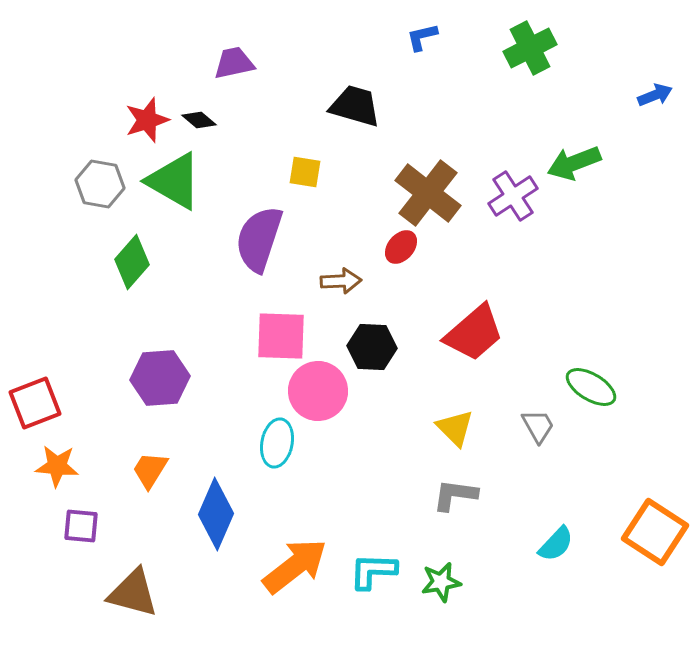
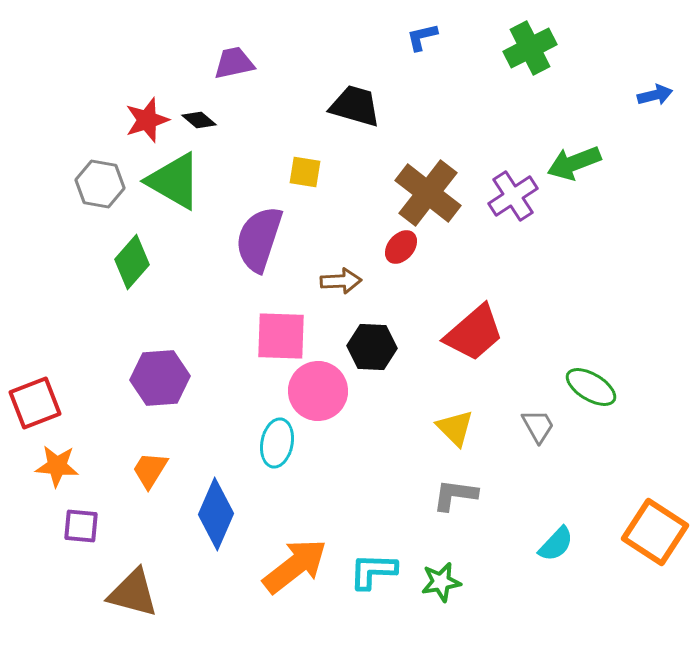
blue arrow: rotated 8 degrees clockwise
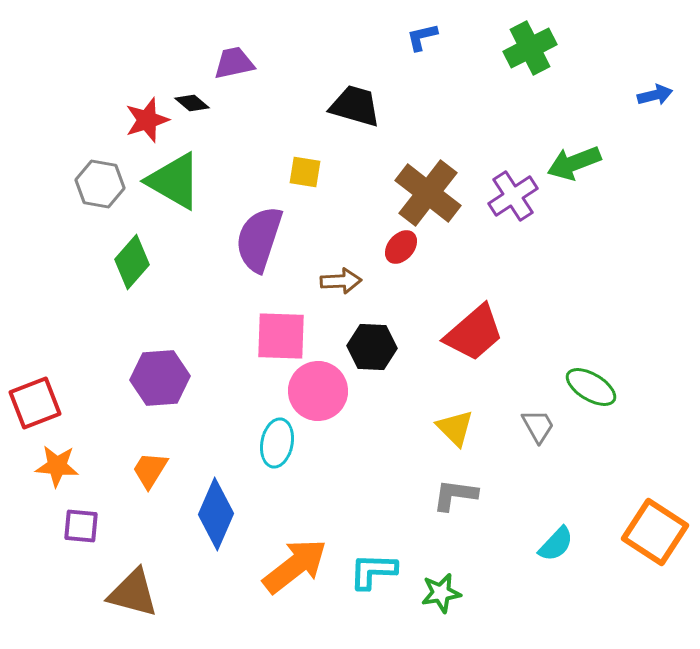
black diamond: moved 7 px left, 17 px up
green star: moved 11 px down
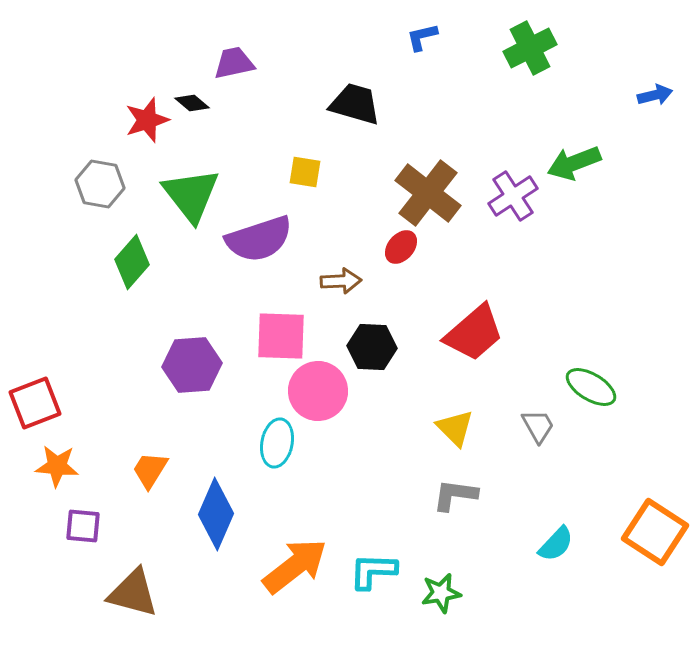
black trapezoid: moved 2 px up
green triangle: moved 17 px right, 14 px down; rotated 22 degrees clockwise
purple semicircle: rotated 126 degrees counterclockwise
purple hexagon: moved 32 px right, 13 px up
purple square: moved 2 px right
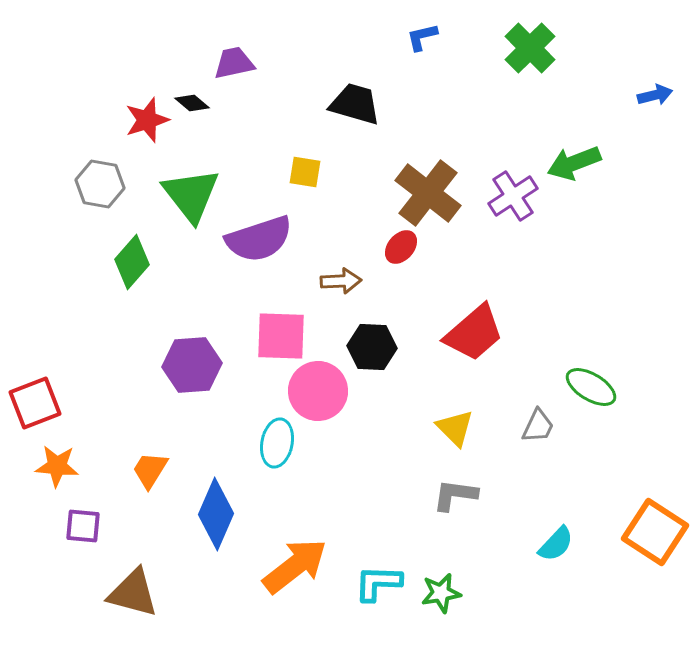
green cross: rotated 18 degrees counterclockwise
gray trapezoid: rotated 54 degrees clockwise
cyan L-shape: moved 5 px right, 12 px down
